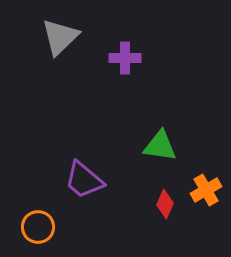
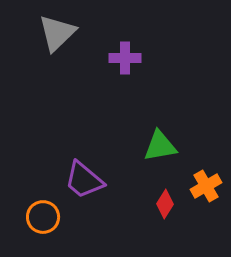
gray triangle: moved 3 px left, 4 px up
green triangle: rotated 18 degrees counterclockwise
orange cross: moved 4 px up
red diamond: rotated 8 degrees clockwise
orange circle: moved 5 px right, 10 px up
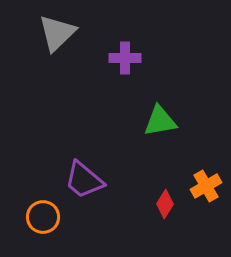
green triangle: moved 25 px up
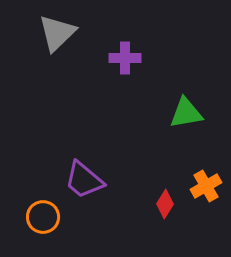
green triangle: moved 26 px right, 8 px up
